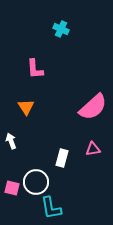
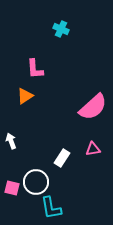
orange triangle: moved 1 px left, 11 px up; rotated 30 degrees clockwise
white rectangle: rotated 18 degrees clockwise
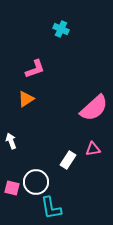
pink L-shape: rotated 105 degrees counterclockwise
orange triangle: moved 1 px right, 3 px down
pink semicircle: moved 1 px right, 1 px down
white rectangle: moved 6 px right, 2 px down
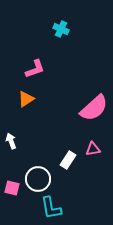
white circle: moved 2 px right, 3 px up
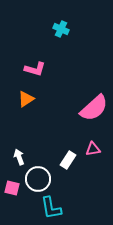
pink L-shape: rotated 35 degrees clockwise
white arrow: moved 8 px right, 16 px down
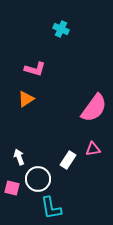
pink semicircle: rotated 12 degrees counterclockwise
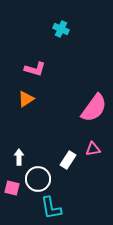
white arrow: rotated 21 degrees clockwise
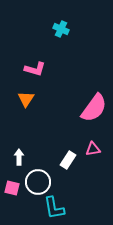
orange triangle: rotated 24 degrees counterclockwise
white circle: moved 3 px down
cyan L-shape: moved 3 px right
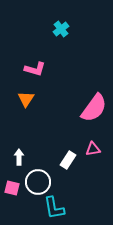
cyan cross: rotated 28 degrees clockwise
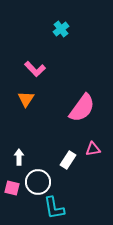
pink L-shape: rotated 30 degrees clockwise
pink semicircle: moved 12 px left
